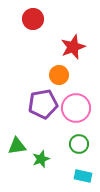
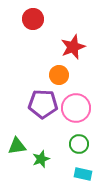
purple pentagon: rotated 12 degrees clockwise
cyan rectangle: moved 2 px up
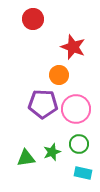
red star: rotated 30 degrees counterclockwise
pink circle: moved 1 px down
green triangle: moved 9 px right, 12 px down
green star: moved 11 px right, 7 px up
cyan rectangle: moved 1 px up
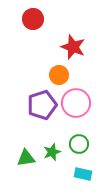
purple pentagon: moved 1 px left, 1 px down; rotated 20 degrees counterclockwise
pink circle: moved 6 px up
cyan rectangle: moved 1 px down
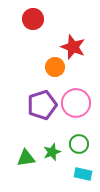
orange circle: moved 4 px left, 8 px up
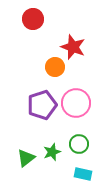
green triangle: rotated 30 degrees counterclockwise
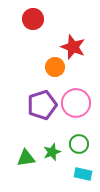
green triangle: rotated 30 degrees clockwise
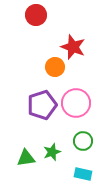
red circle: moved 3 px right, 4 px up
green circle: moved 4 px right, 3 px up
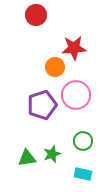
red star: moved 1 px right, 1 px down; rotated 25 degrees counterclockwise
pink circle: moved 8 px up
green star: moved 2 px down
green triangle: moved 1 px right
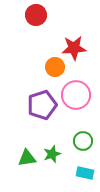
cyan rectangle: moved 2 px right, 1 px up
